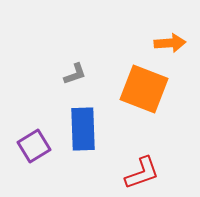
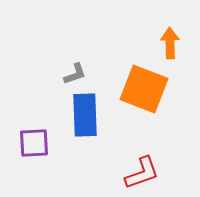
orange arrow: rotated 88 degrees counterclockwise
blue rectangle: moved 2 px right, 14 px up
purple square: moved 3 px up; rotated 28 degrees clockwise
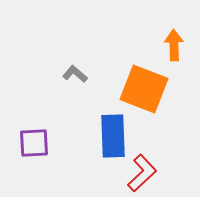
orange arrow: moved 4 px right, 2 px down
gray L-shape: rotated 120 degrees counterclockwise
blue rectangle: moved 28 px right, 21 px down
red L-shape: rotated 24 degrees counterclockwise
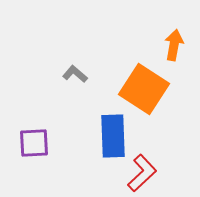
orange arrow: rotated 12 degrees clockwise
orange square: rotated 12 degrees clockwise
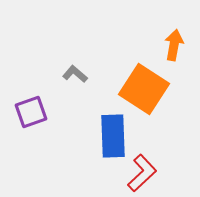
purple square: moved 3 px left, 31 px up; rotated 16 degrees counterclockwise
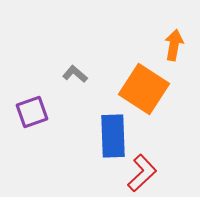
purple square: moved 1 px right
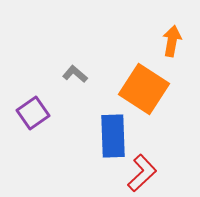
orange arrow: moved 2 px left, 4 px up
purple square: moved 1 px right, 1 px down; rotated 16 degrees counterclockwise
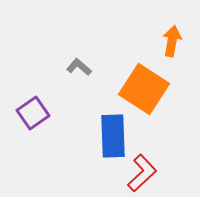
gray L-shape: moved 4 px right, 7 px up
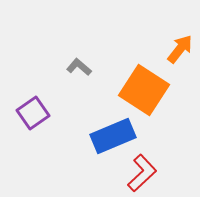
orange arrow: moved 8 px right, 8 px down; rotated 28 degrees clockwise
orange square: moved 1 px down
blue rectangle: rotated 69 degrees clockwise
